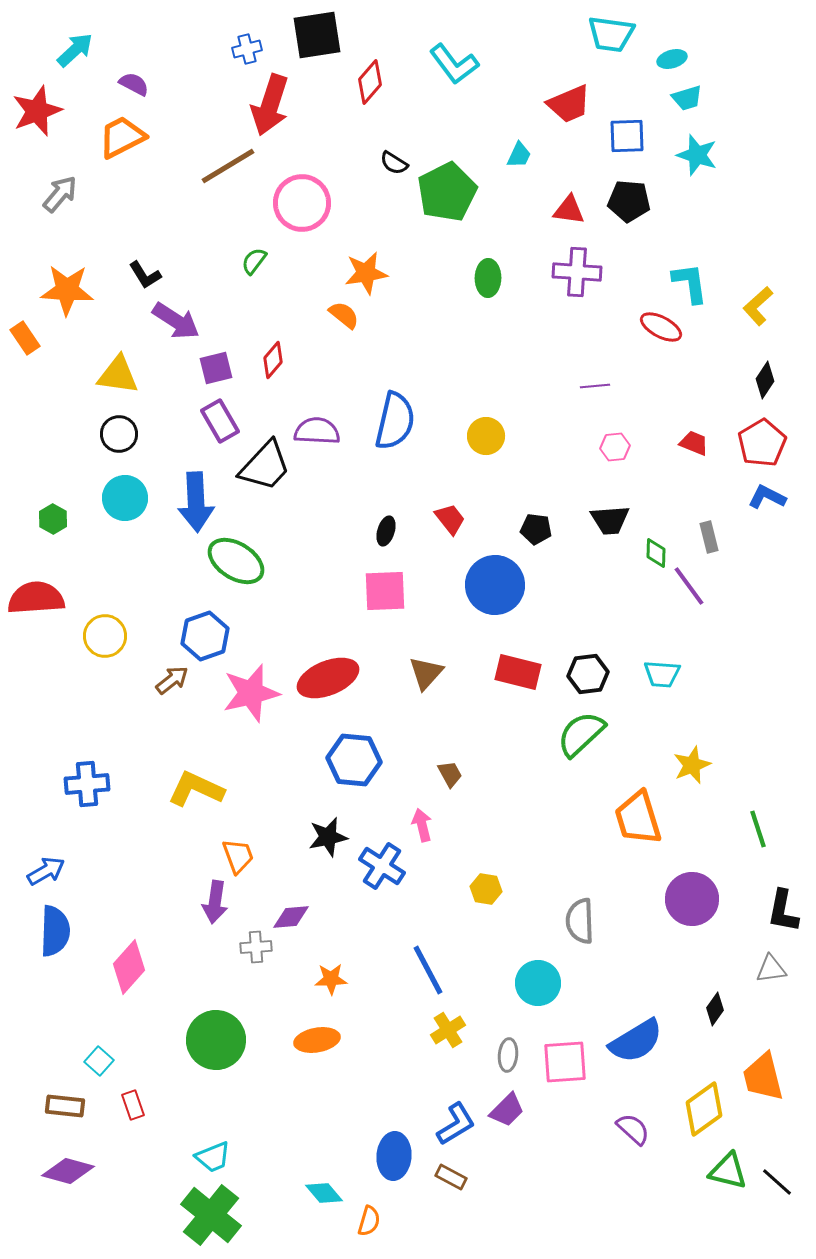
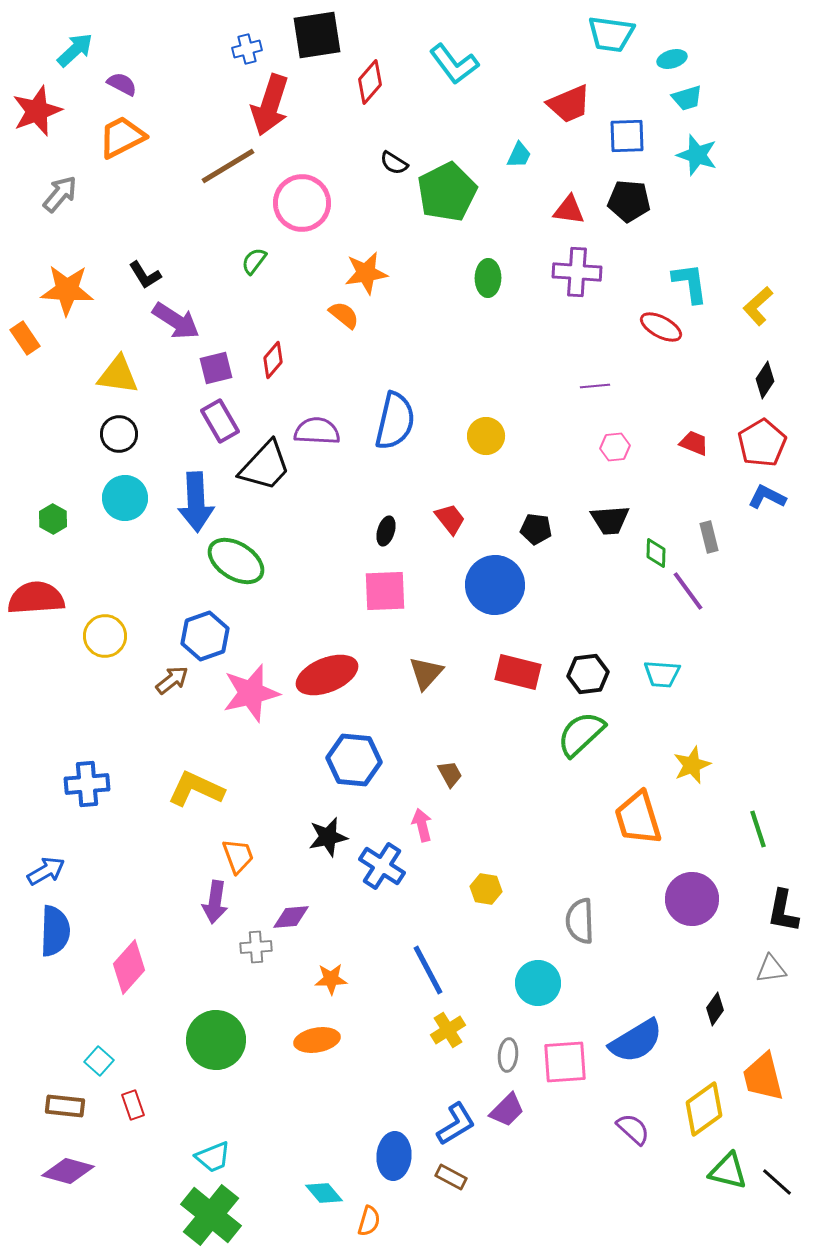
purple semicircle at (134, 84): moved 12 px left
purple line at (689, 586): moved 1 px left, 5 px down
red ellipse at (328, 678): moved 1 px left, 3 px up
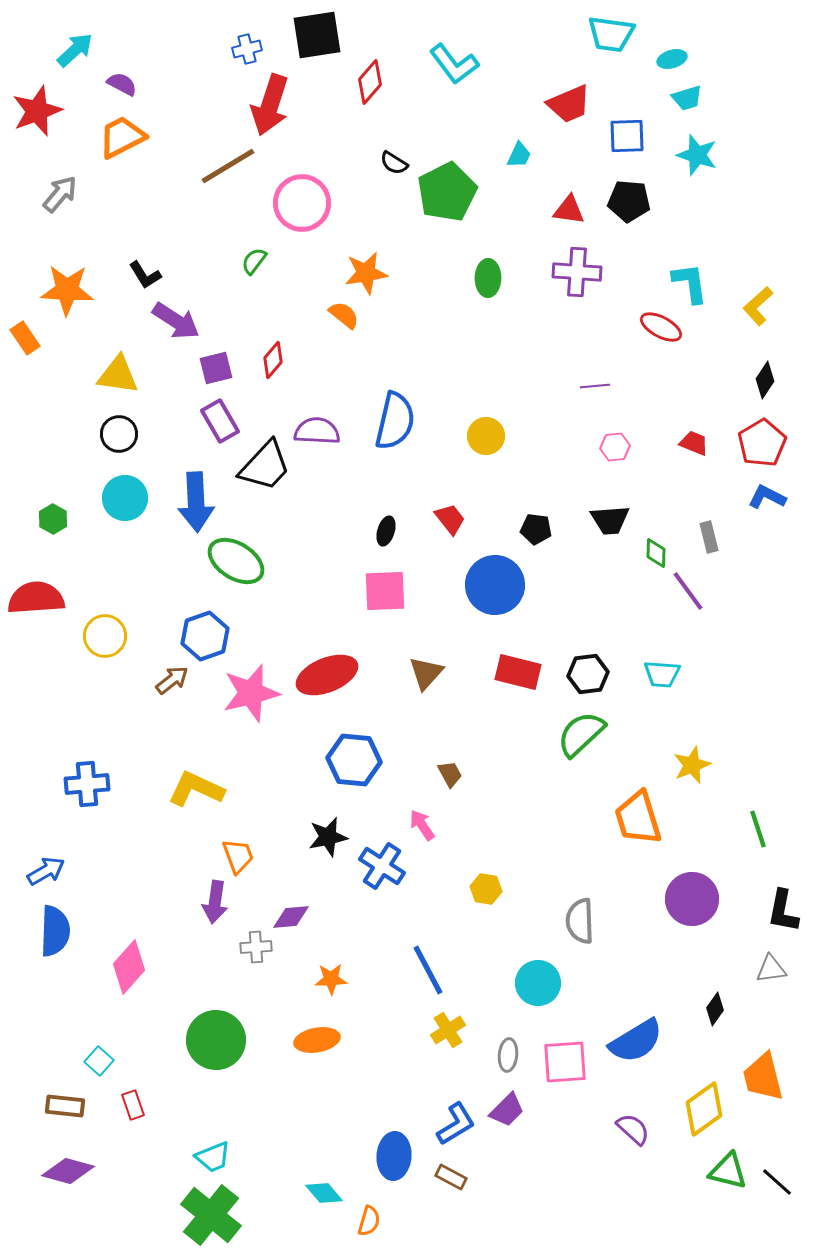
pink arrow at (422, 825): rotated 20 degrees counterclockwise
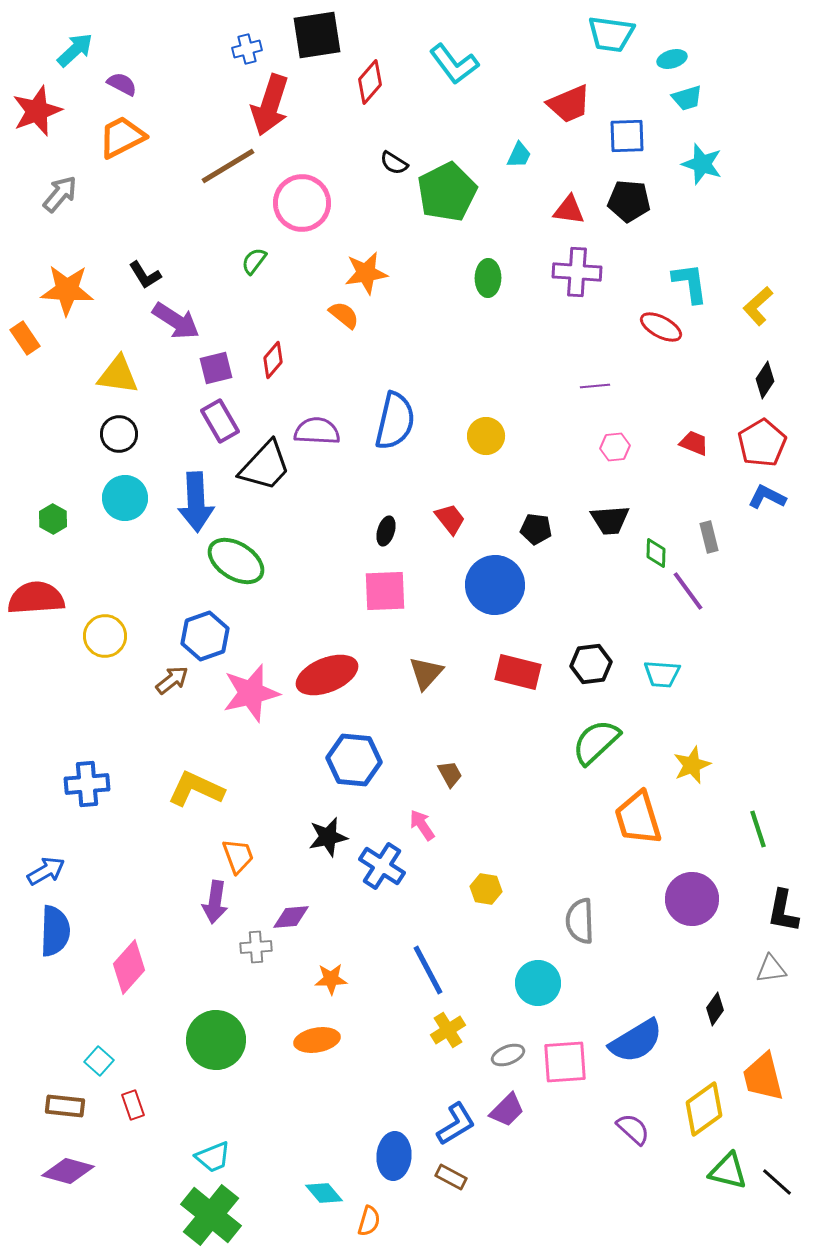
cyan star at (697, 155): moved 5 px right, 9 px down
black hexagon at (588, 674): moved 3 px right, 10 px up
green semicircle at (581, 734): moved 15 px right, 8 px down
gray ellipse at (508, 1055): rotated 64 degrees clockwise
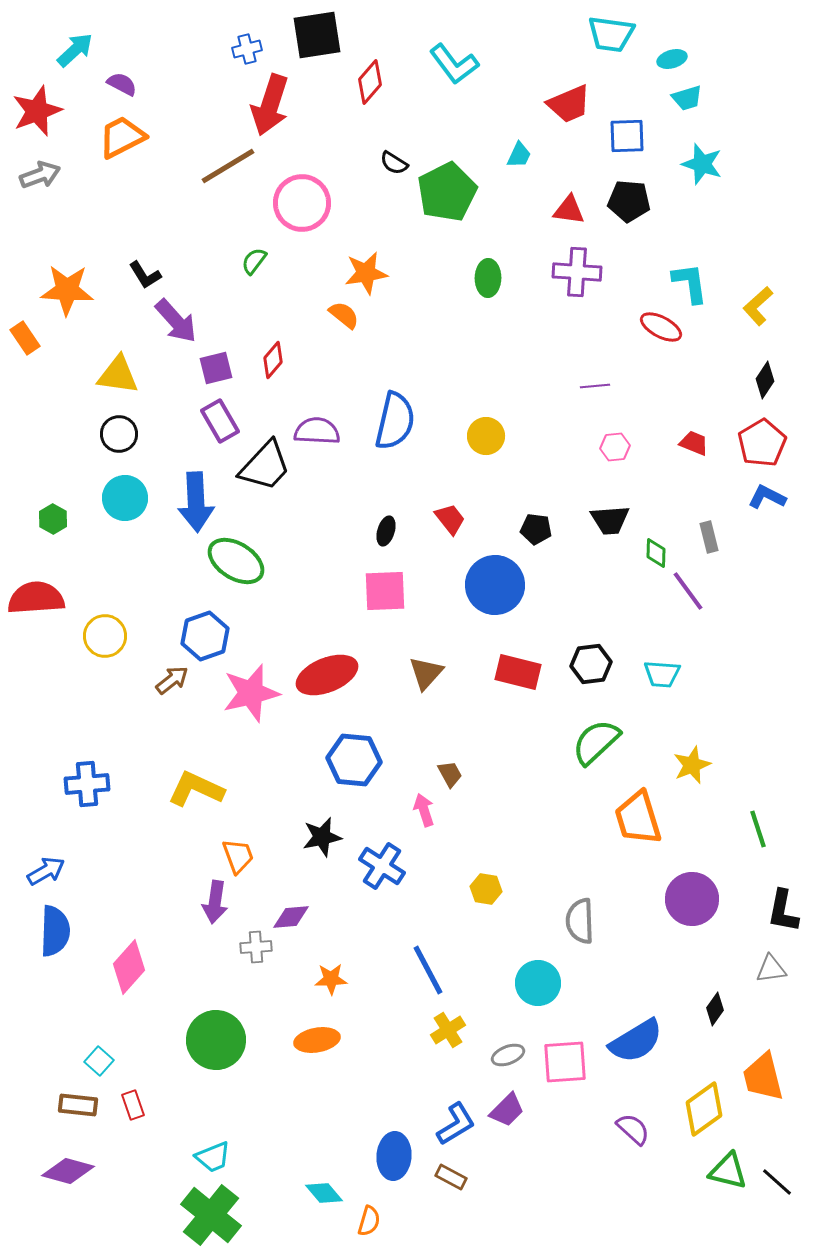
gray arrow at (60, 194): moved 20 px left, 19 px up; rotated 30 degrees clockwise
purple arrow at (176, 321): rotated 15 degrees clockwise
pink arrow at (422, 825): moved 2 px right, 15 px up; rotated 16 degrees clockwise
black star at (328, 837): moved 6 px left
brown rectangle at (65, 1106): moved 13 px right, 1 px up
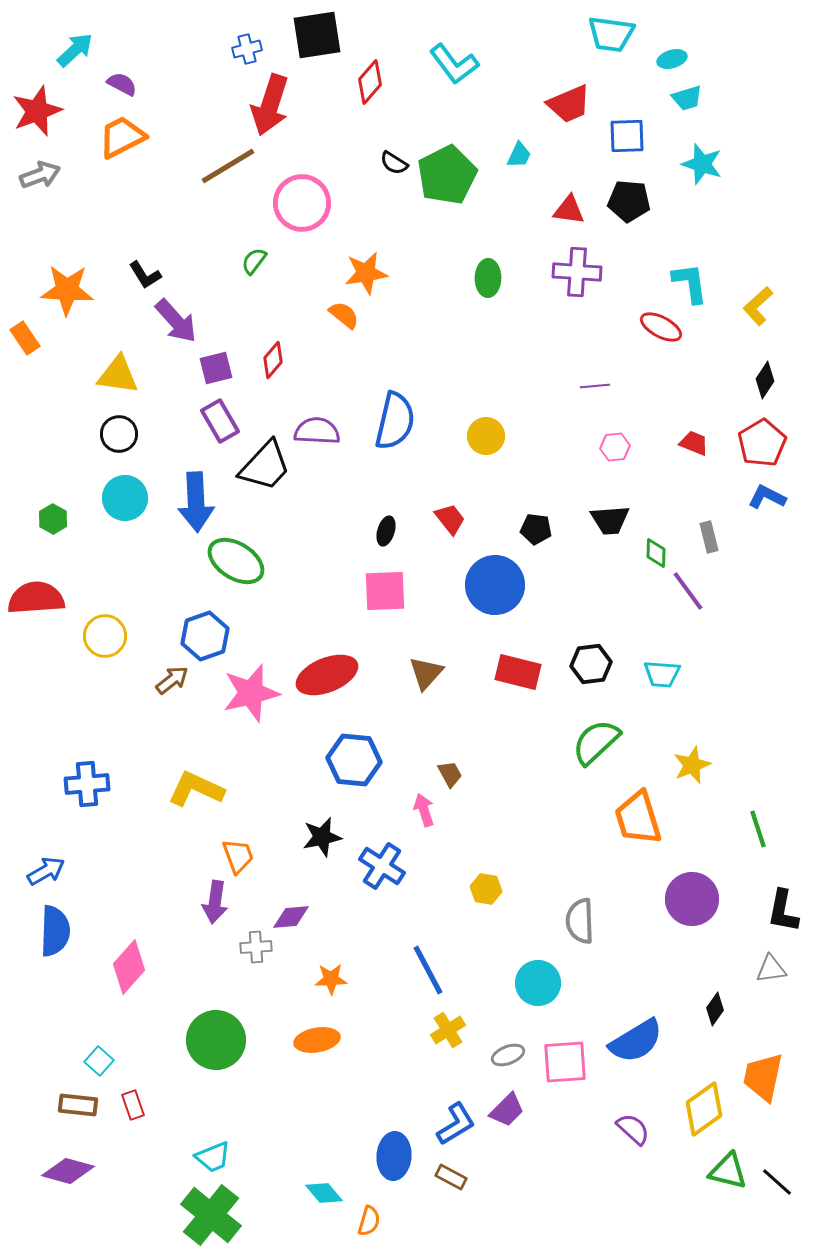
green pentagon at (447, 192): moved 17 px up
orange trapezoid at (763, 1077): rotated 26 degrees clockwise
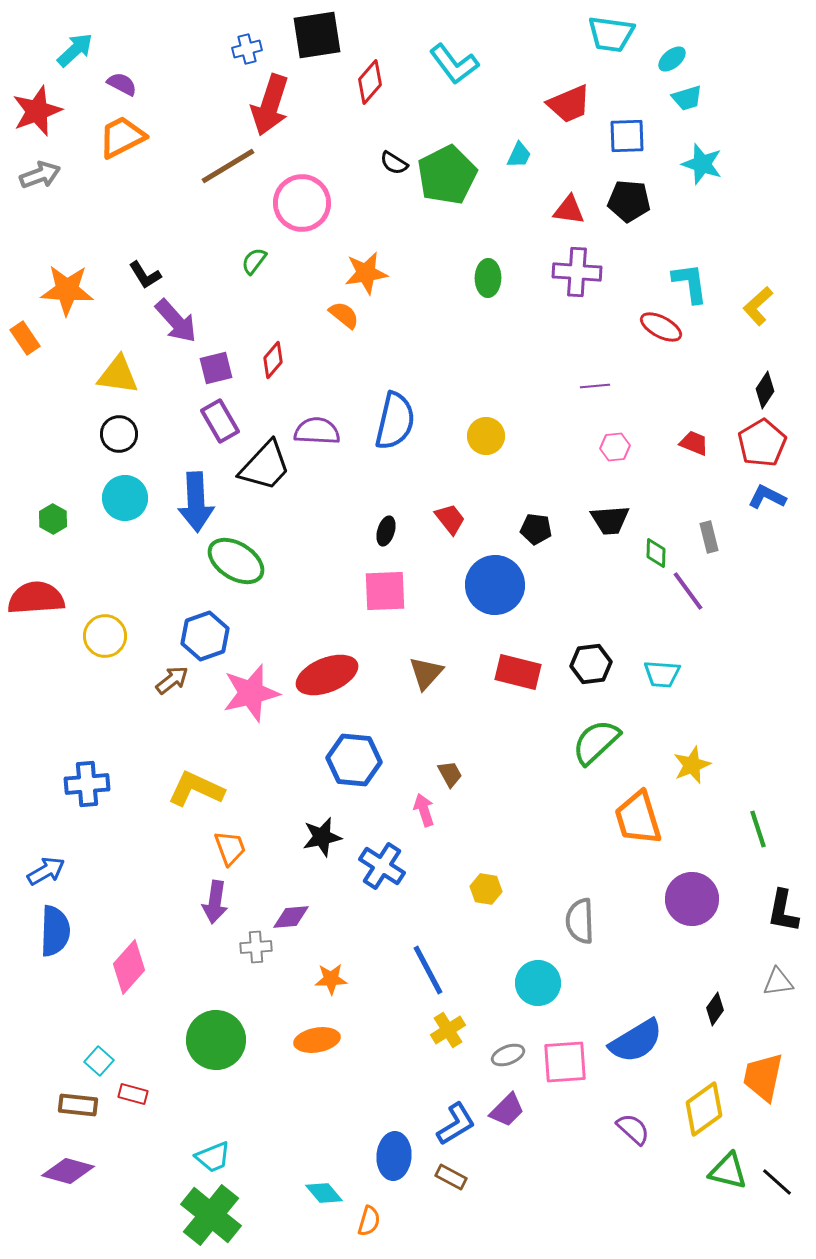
cyan ellipse at (672, 59): rotated 24 degrees counterclockwise
black diamond at (765, 380): moved 10 px down
orange trapezoid at (238, 856): moved 8 px left, 8 px up
gray triangle at (771, 969): moved 7 px right, 13 px down
red rectangle at (133, 1105): moved 11 px up; rotated 56 degrees counterclockwise
